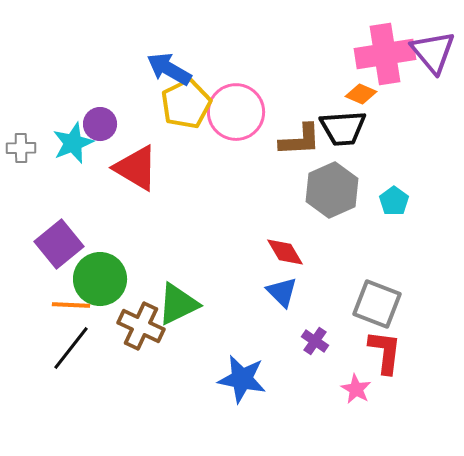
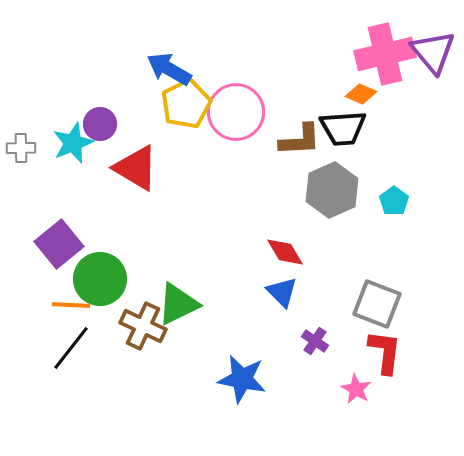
pink cross: rotated 4 degrees counterclockwise
brown cross: moved 2 px right
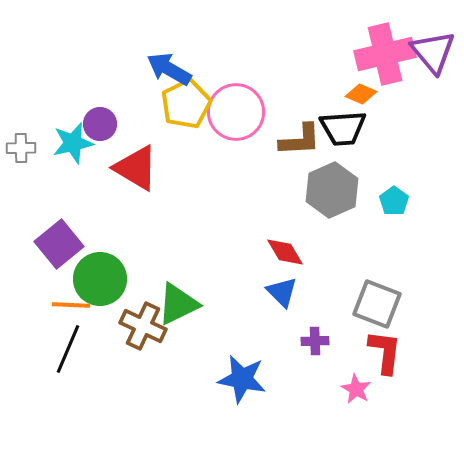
cyan star: rotated 9 degrees clockwise
purple cross: rotated 36 degrees counterclockwise
black line: moved 3 px left, 1 px down; rotated 15 degrees counterclockwise
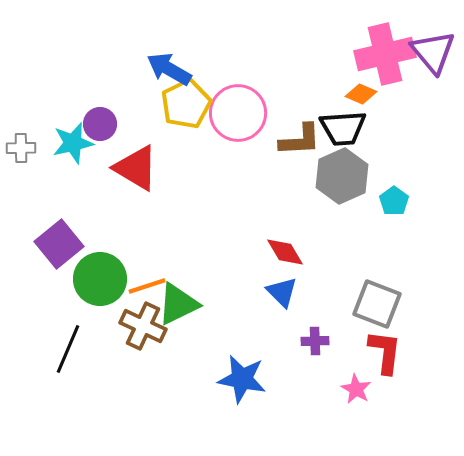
pink circle: moved 2 px right, 1 px down
gray hexagon: moved 10 px right, 14 px up
orange line: moved 76 px right, 19 px up; rotated 21 degrees counterclockwise
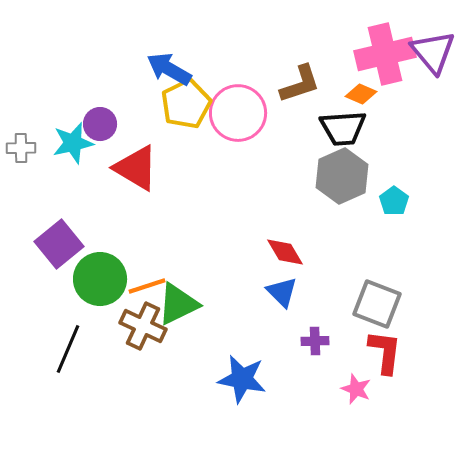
brown L-shape: moved 56 px up; rotated 15 degrees counterclockwise
pink star: rotated 8 degrees counterclockwise
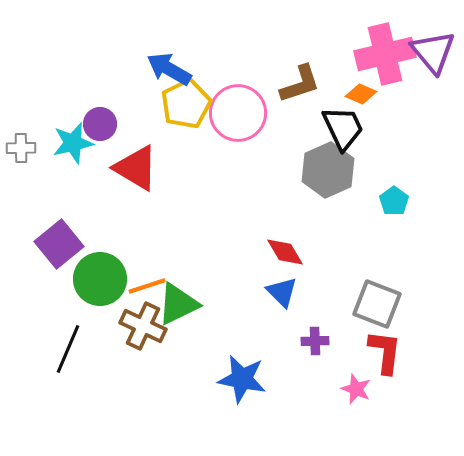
black trapezoid: rotated 111 degrees counterclockwise
gray hexagon: moved 14 px left, 6 px up
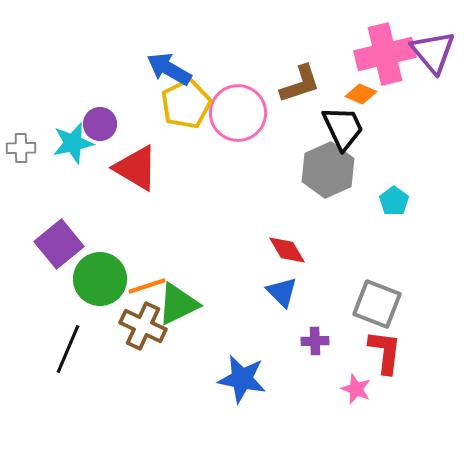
red diamond: moved 2 px right, 2 px up
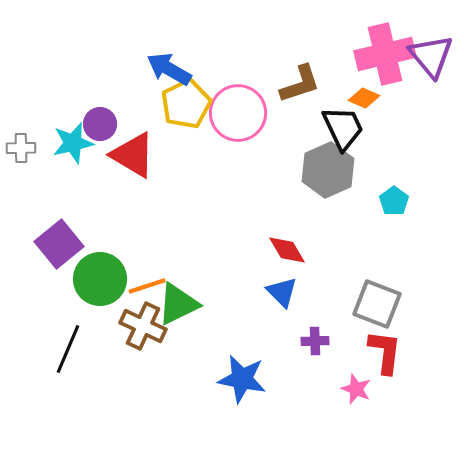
purple triangle: moved 2 px left, 4 px down
orange diamond: moved 3 px right, 4 px down
red triangle: moved 3 px left, 13 px up
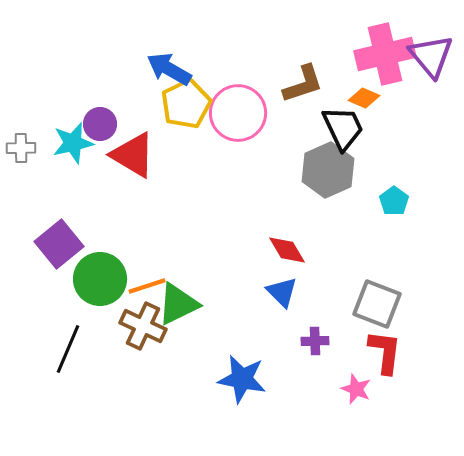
brown L-shape: moved 3 px right
